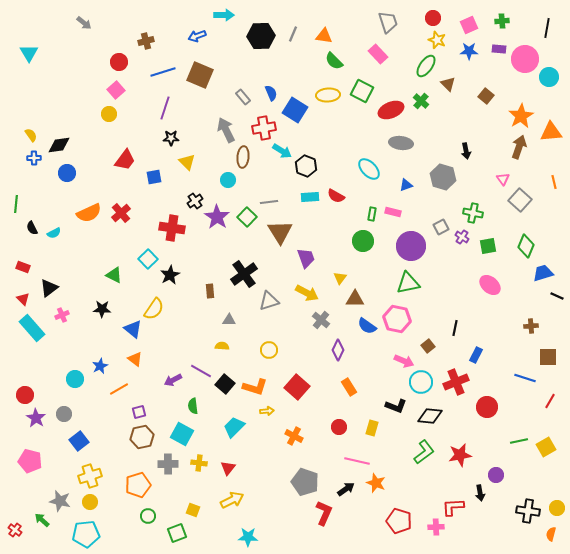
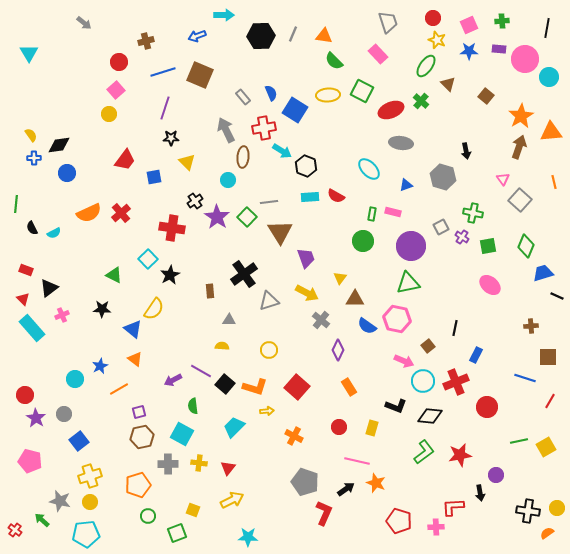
red rectangle at (23, 267): moved 3 px right, 3 px down
cyan circle at (421, 382): moved 2 px right, 1 px up
orange semicircle at (551, 534): moved 4 px left, 1 px up; rotated 40 degrees clockwise
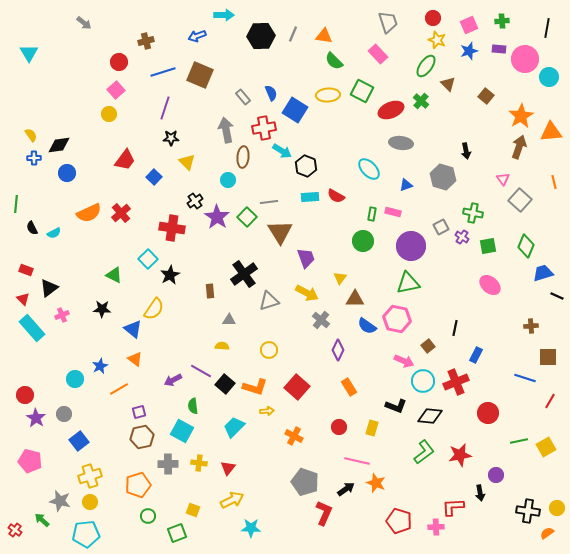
blue star at (469, 51): rotated 18 degrees counterclockwise
gray arrow at (226, 130): rotated 15 degrees clockwise
blue square at (154, 177): rotated 35 degrees counterclockwise
red circle at (487, 407): moved 1 px right, 6 px down
cyan square at (182, 434): moved 3 px up
cyan star at (248, 537): moved 3 px right, 9 px up
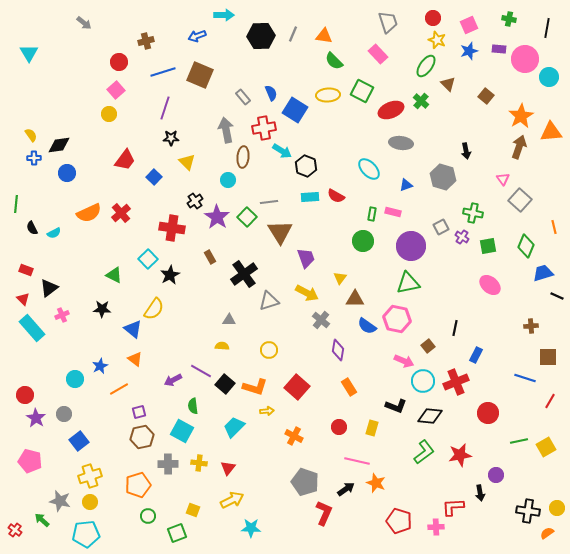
green cross at (502, 21): moved 7 px right, 2 px up; rotated 16 degrees clockwise
orange line at (554, 182): moved 45 px down
brown rectangle at (210, 291): moved 34 px up; rotated 24 degrees counterclockwise
purple diamond at (338, 350): rotated 15 degrees counterclockwise
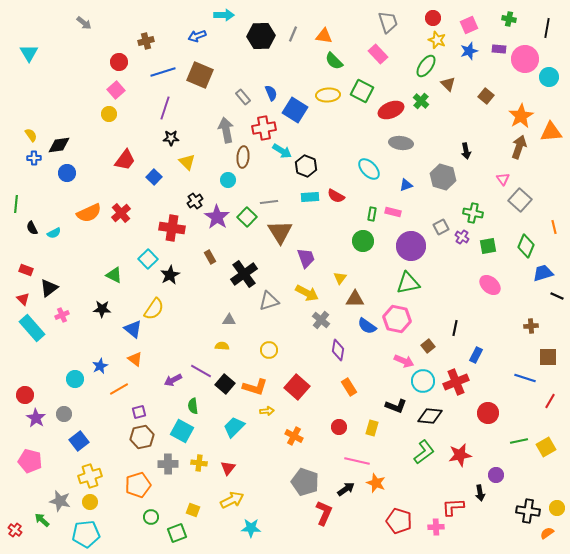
green circle at (148, 516): moved 3 px right, 1 px down
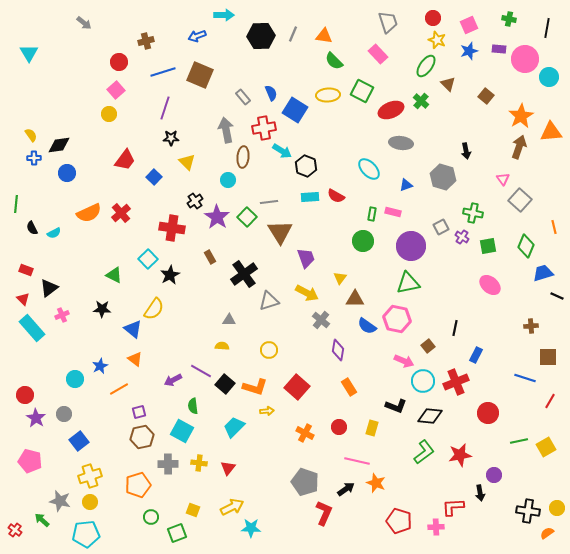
orange cross at (294, 436): moved 11 px right, 3 px up
purple circle at (496, 475): moved 2 px left
yellow arrow at (232, 500): moved 7 px down
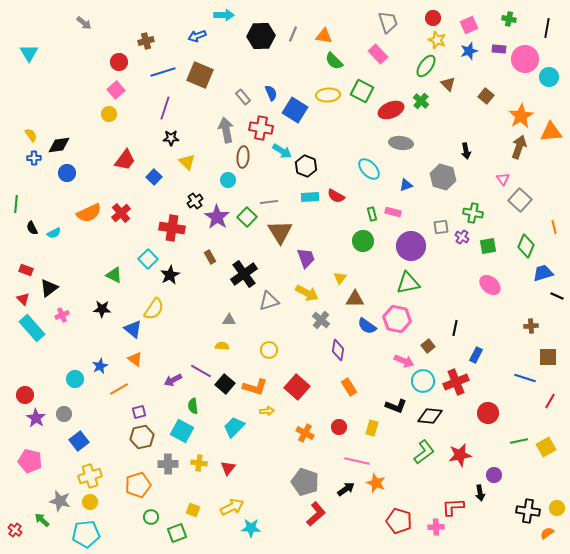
red cross at (264, 128): moved 3 px left; rotated 20 degrees clockwise
green rectangle at (372, 214): rotated 24 degrees counterclockwise
gray square at (441, 227): rotated 21 degrees clockwise
red L-shape at (324, 513): moved 8 px left, 1 px down; rotated 25 degrees clockwise
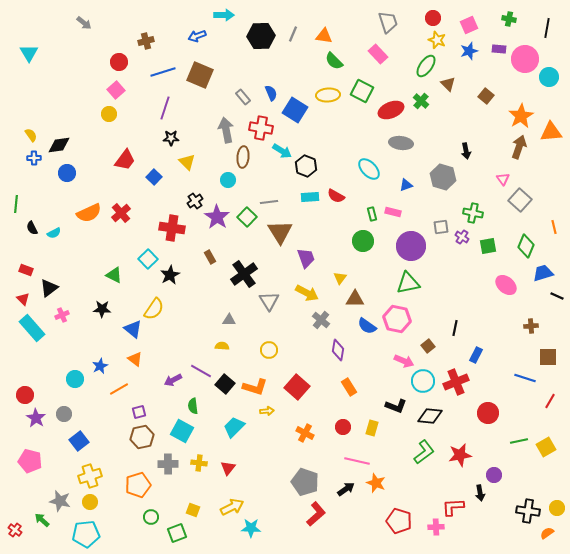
pink ellipse at (490, 285): moved 16 px right
gray triangle at (269, 301): rotated 45 degrees counterclockwise
red circle at (339, 427): moved 4 px right
